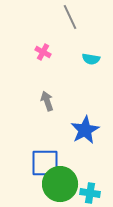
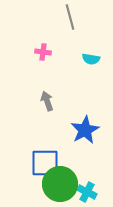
gray line: rotated 10 degrees clockwise
pink cross: rotated 21 degrees counterclockwise
cyan cross: moved 3 px left, 1 px up; rotated 18 degrees clockwise
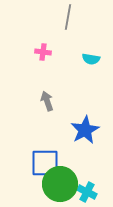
gray line: moved 2 px left; rotated 25 degrees clockwise
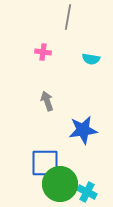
blue star: moved 2 px left; rotated 20 degrees clockwise
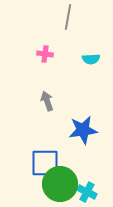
pink cross: moved 2 px right, 2 px down
cyan semicircle: rotated 12 degrees counterclockwise
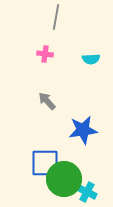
gray line: moved 12 px left
gray arrow: rotated 24 degrees counterclockwise
green circle: moved 4 px right, 5 px up
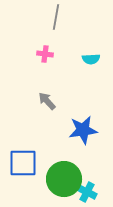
blue square: moved 22 px left
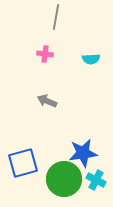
gray arrow: rotated 24 degrees counterclockwise
blue star: moved 23 px down
blue square: rotated 16 degrees counterclockwise
cyan cross: moved 9 px right, 12 px up
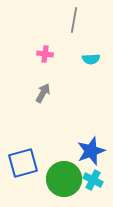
gray line: moved 18 px right, 3 px down
gray arrow: moved 4 px left, 8 px up; rotated 96 degrees clockwise
blue star: moved 8 px right, 2 px up; rotated 12 degrees counterclockwise
cyan cross: moved 3 px left
